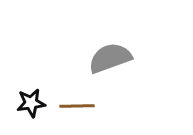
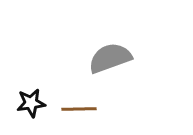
brown line: moved 2 px right, 3 px down
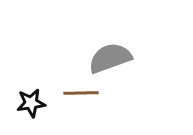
brown line: moved 2 px right, 16 px up
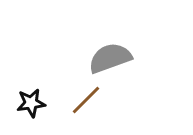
brown line: moved 5 px right, 7 px down; rotated 44 degrees counterclockwise
